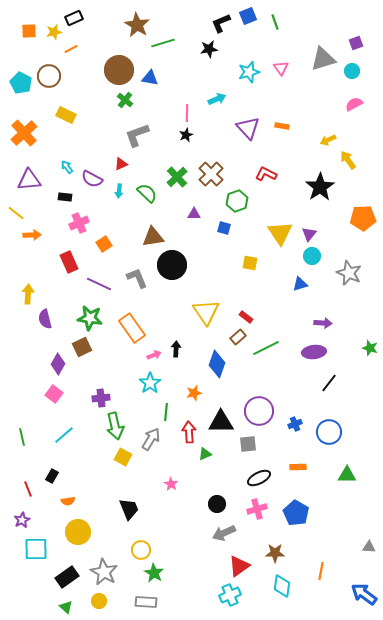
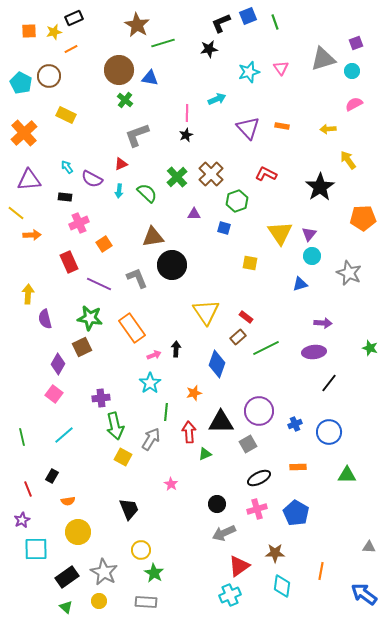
yellow arrow at (328, 140): moved 11 px up; rotated 21 degrees clockwise
gray square at (248, 444): rotated 24 degrees counterclockwise
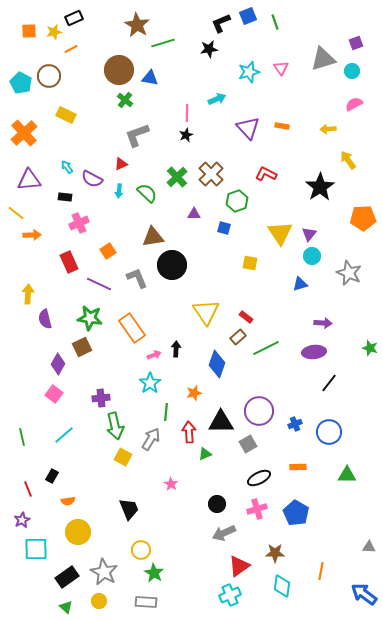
orange square at (104, 244): moved 4 px right, 7 px down
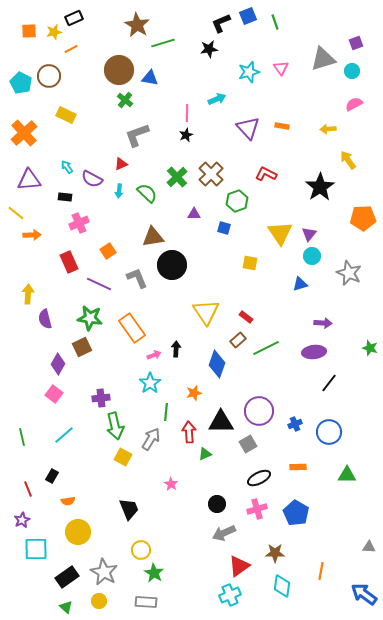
brown rectangle at (238, 337): moved 3 px down
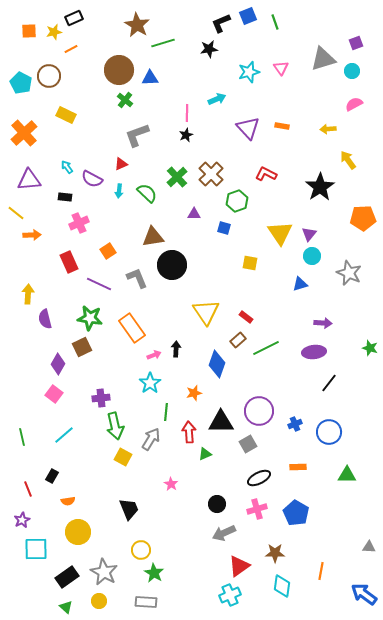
blue triangle at (150, 78): rotated 12 degrees counterclockwise
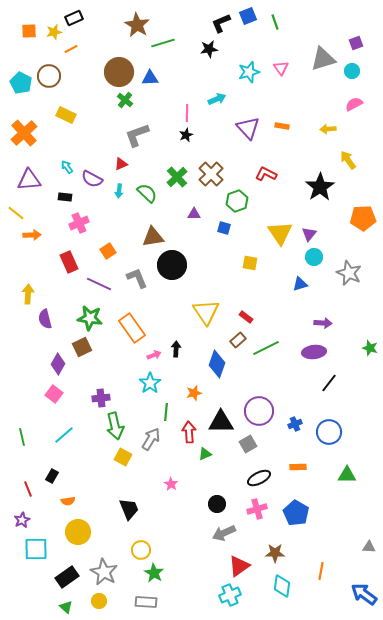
brown circle at (119, 70): moved 2 px down
cyan circle at (312, 256): moved 2 px right, 1 px down
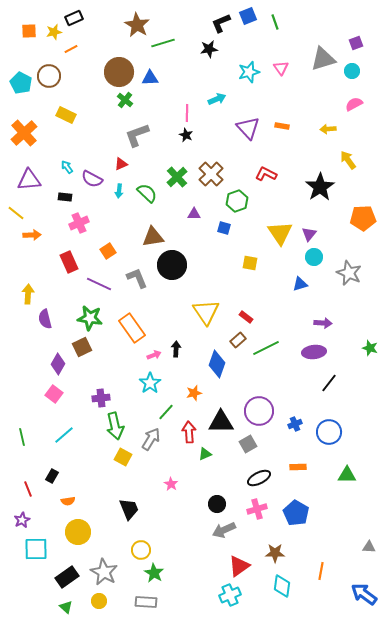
black star at (186, 135): rotated 24 degrees counterclockwise
green line at (166, 412): rotated 36 degrees clockwise
gray arrow at (224, 533): moved 3 px up
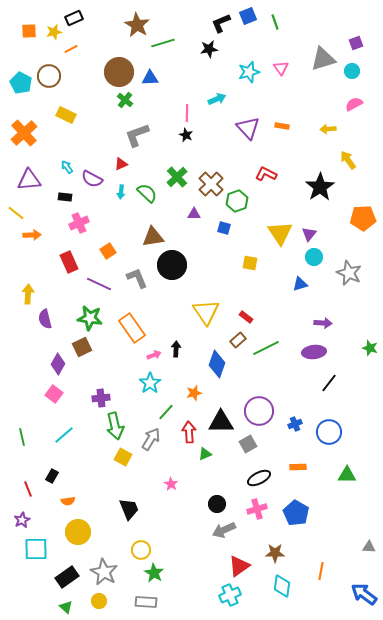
brown cross at (211, 174): moved 10 px down
cyan arrow at (119, 191): moved 2 px right, 1 px down
